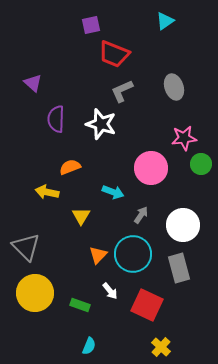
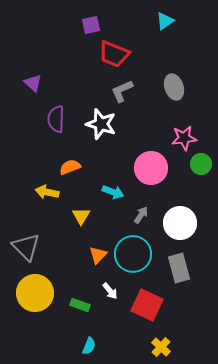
white circle: moved 3 px left, 2 px up
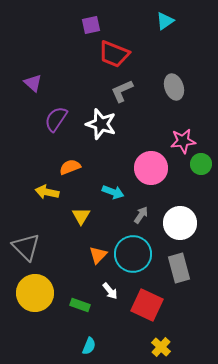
purple semicircle: rotated 32 degrees clockwise
pink star: moved 1 px left, 3 px down
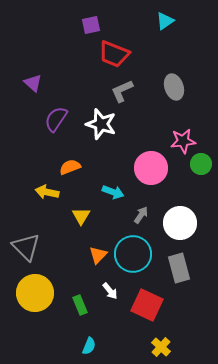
green rectangle: rotated 48 degrees clockwise
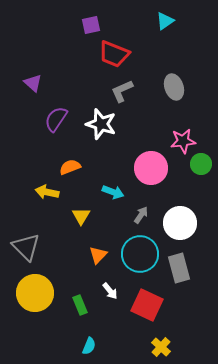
cyan circle: moved 7 px right
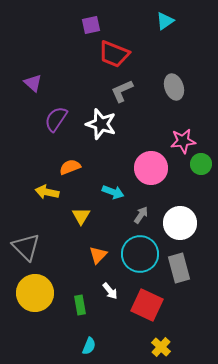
green rectangle: rotated 12 degrees clockwise
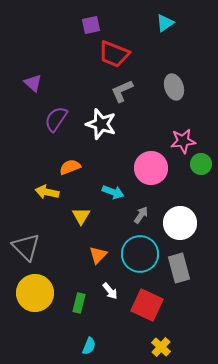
cyan triangle: moved 2 px down
green rectangle: moved 1 px left, 2 px up; rotated 24 degrees clockwise
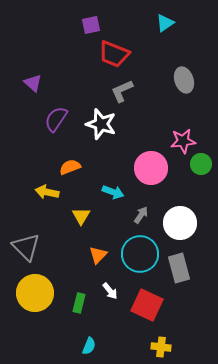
gray ellipse: moved 10 px right, 7 px up
yellow cross: rotated 36 degrees counterclockwise
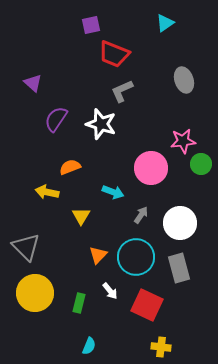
cyan circle: moved 4 px left, 3 px down
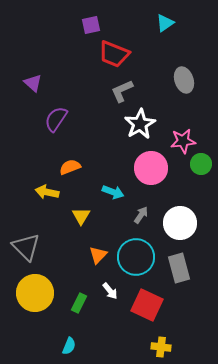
white star: moved 39 px right; rotated 24 degrees clockwise
green rectangle: rotated 12 degrees clockwise
cyan semicircle: moved 20 px left
